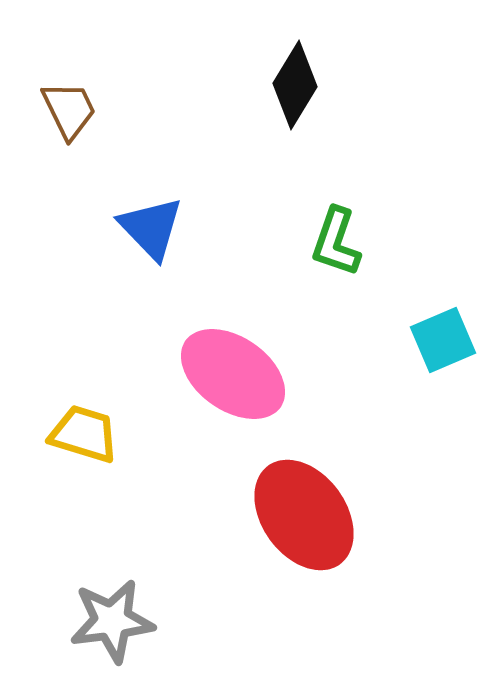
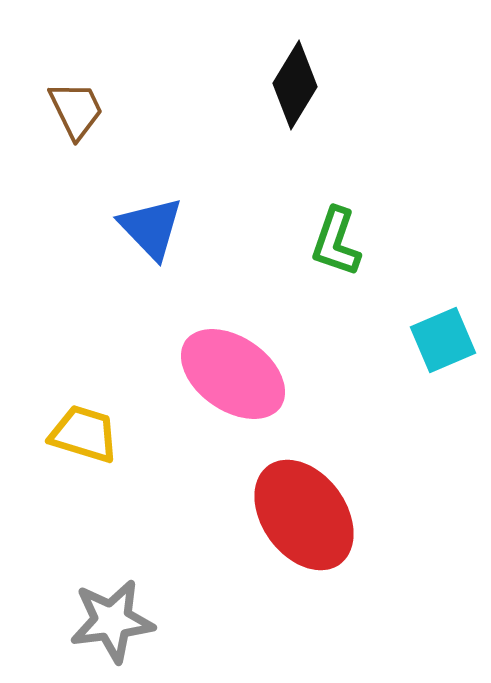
brown trapezoid: moved 7 px right
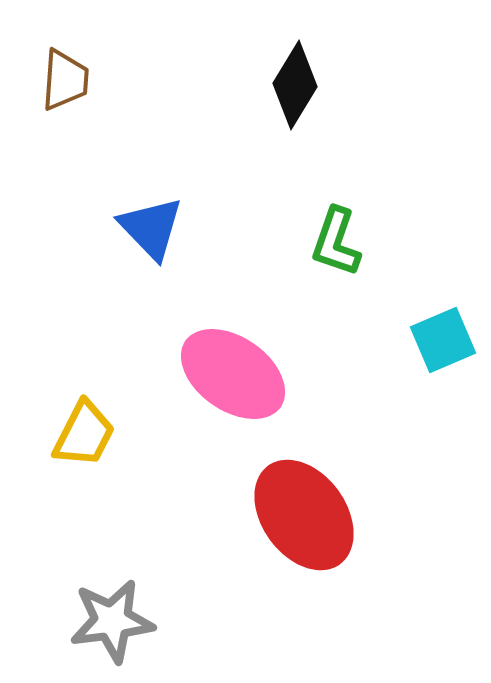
brown trapezoid: moved 11 px left, 30 px up; rotated 30 degrees clockwise
yellow trapezoid: rotated 100 degrees clockwise
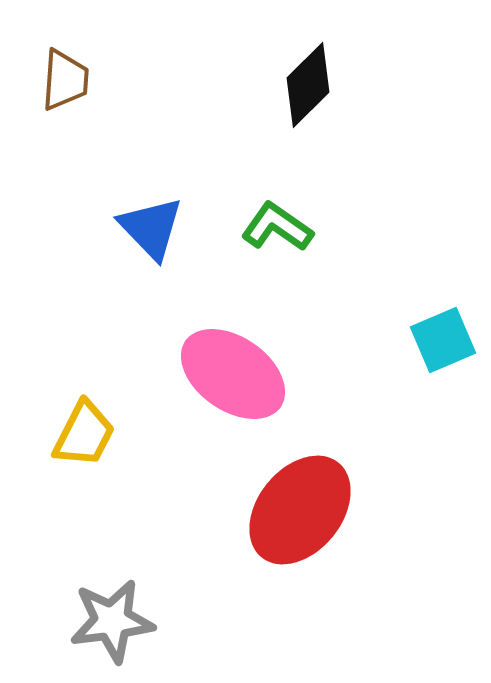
black diamond: moved 13 px right; rotated 14 degrees clockwise
green L-shape: moved 59 px left, 15 px up; rotated 106 degrees clockwise
red ellipse: moved 4 px left, 5 px up; rotated 75 degrees clockwise
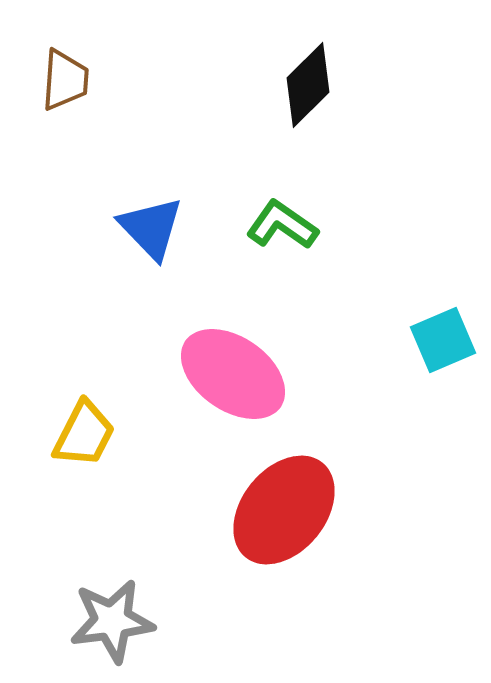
green L-shape: moved 5 px right, 2 px up
red ellipse: moved 16 px left
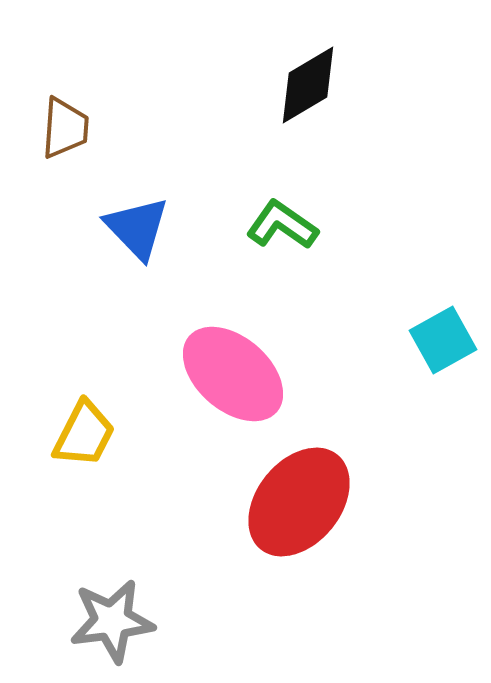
brown trapezoid: moved 48 px down
black diamond: rotated 14 degrees clockwise
blue triangle: moved 14 px left
cyan square: rotated 6 degrees counterclockwise
pink ellipse: rotated 6 degrees clockwise
red ellipse: moved 15 px right, 8 px up
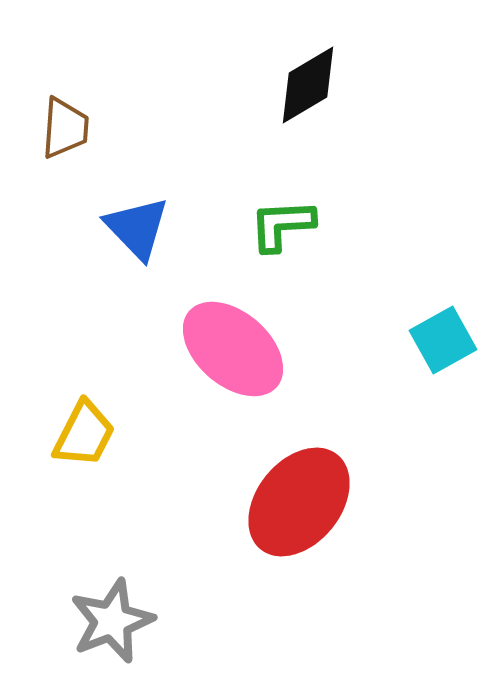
green L-shape: rotated 38 degrees counterclockwise
pink ellipse: moved 25 px up
gray star: rotated 14 degrees counterclockwise
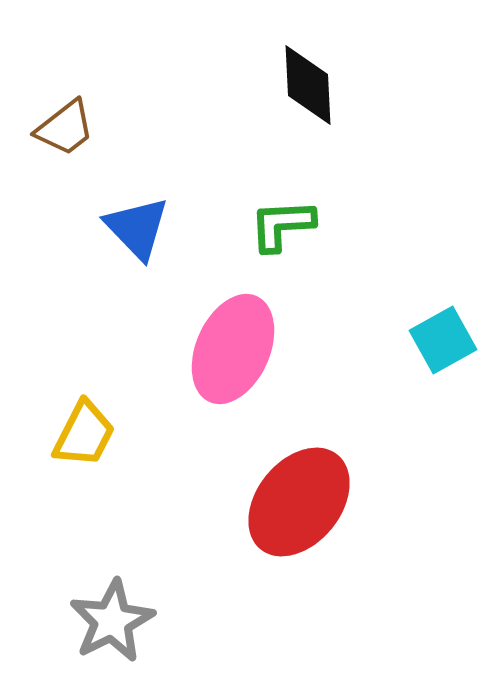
black diamond: rotated 62 degrees counterclockwise
brown trapezoid: rotated 48 degrees clockwise
pink ellipse: rotated 73 degrees clockwise
gray star: rotated 6 degrees counterclockwise
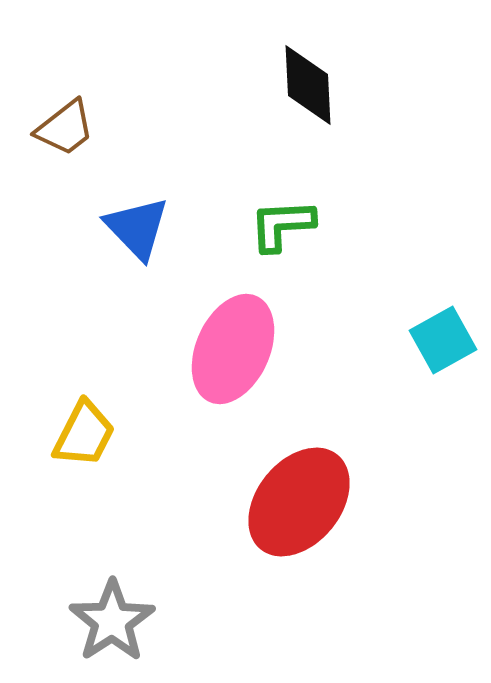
gray star: rotated 6 degrees counterclockwise
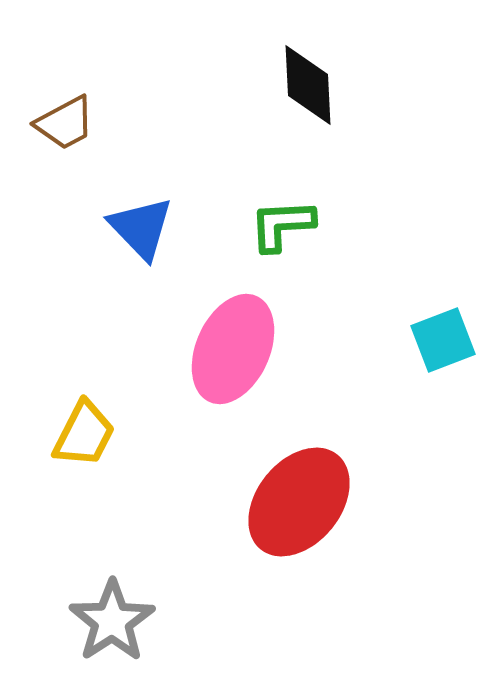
brown trapezoid: moved 5 px up; rotated 10 degrees clockwise
blue triangle: moved 4 px right
cyan square: rotated 8 degrees clockwise
